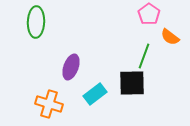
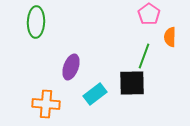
orange semicircle: rotated 54 degrees clockwise
orange cross: moved 3 px left; rotated 12 degrees counterclockwise
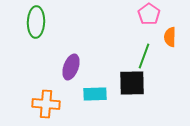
cyan rectangle: rotated 35 degrees clockwise
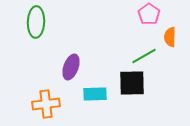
green line: rotated 40 degrees clockwise
orange cross: rotated 12 degrees counterclockwise
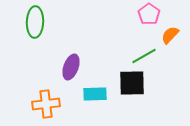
green ellipse: moved 1 px left
orange semicircle: moved 2 px up; rotated 42 degrees clockwise
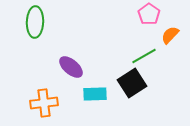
purple ellipse: rotated 70 degrees counterclockwise
black square: rotated 32 degrees counterclockwise
orange cross: moved 2 px left, 1 px up
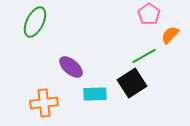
green ellipse: rotated 24 degrees clockwise
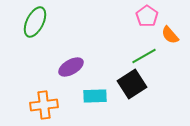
pink pentagon: moved 2 px left, 2 px down
orange semicircle: rotated 84 degrees counterclockwise
purple ellipse: rotated 70 degrees counterclockwise
black square: moved 1 px down
cyan rectangle: moved 2 px down
orange cross: moved 2 px down
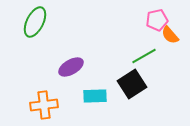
pink pentagon: moved 10 px right, 4 px down; rotated 25 degrees clockwise
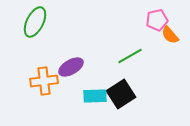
green line: moved 14 px left
black square: moved 11 px left, 10 px down
orange cross: moved 24 px up
